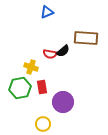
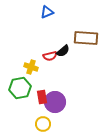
red semicircle: moved 2 px down; rotated 24 degrees counterclockwise
red rectangle: moved 10 px down
purple circle: moved 8 px left
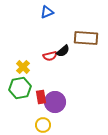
yellow cross: moved 8 px left; rotated 24 degrees clockwise
red rectangle: moved 1 px left
yellow circle: moved 1 px down
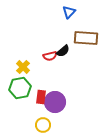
blue triangle: moved 22 px right; rotated 24 degrees counterclockwise
red rectangle: rotated 16 degrees clockwise
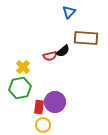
red rectangle: moved 2 px left, 10 px down
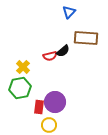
yellow circle: moved 6 px right
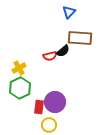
brown rectangle: moved 6 px left
yellow cross: moved 4 px left, 1 px down; rotated 16 degrees clockwise
green hexagon: rotated 15 degrees counterclockwise
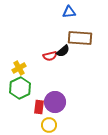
blue triangle: rotated 40 degrees clockwise
